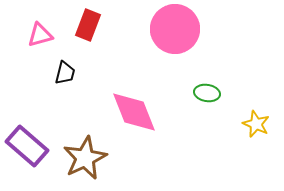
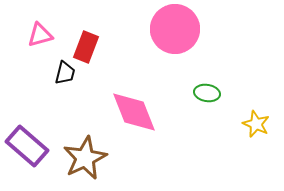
red rectangle: moved 2 px left, 22 px down
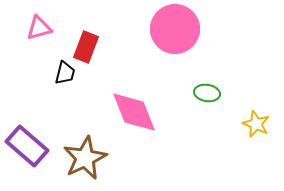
pink triangle: moved 1 px left, 7 px up
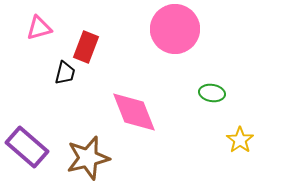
green ellipse: moved 5 px right
yellow star: moved 16 px left, 16 px down; rotated 12 degrees clockwise
purple rectangle: moved 1 px down
brown star: moved 3 px right; rotated 12 degrees clockwise
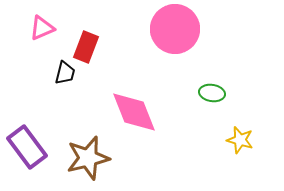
pink triangle: moved 3 px right; rotated 8 degrees counterclockwise
yellow star: rotated 20 degrees counterclockwise
purple rectangle: rotated 12 degrees clockwise
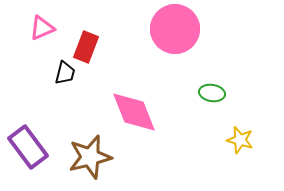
purple rectangle: moved 1 px right
brown star: moved 2 px right, 1 px up
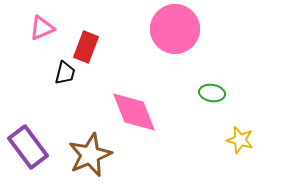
brown star: moved 2 px up; rotated 9 degrees counterclockwise
